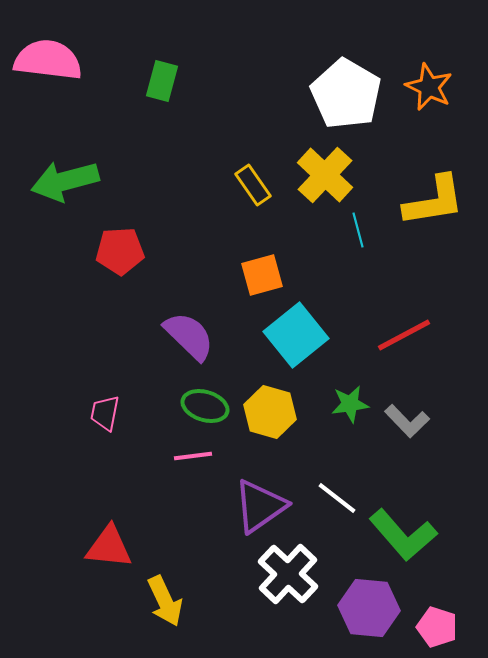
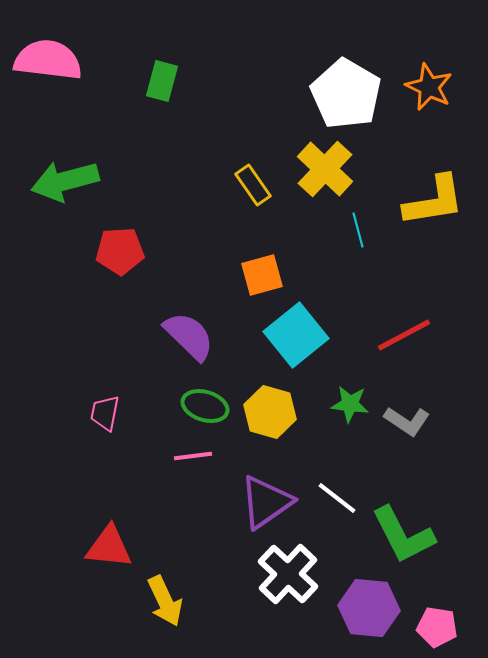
yellow cross: moved 6 px up
green star: rotated 15 degrees clockwise
gray L-shape: rotated 12 degrees counterclockwise
purple triangle: moved 6 px right, 4 px up
green L-shape: rotated 14 degrees clockwise
pink pentagon: rotated 9 degrees counterclockwise
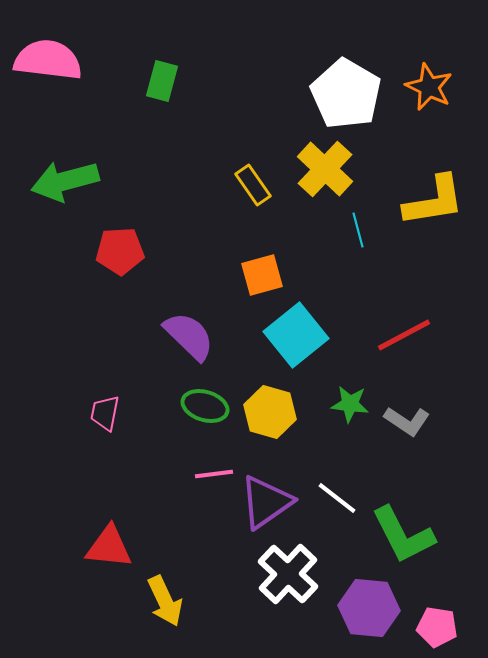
pink line: moved 21 px right, 18 px down
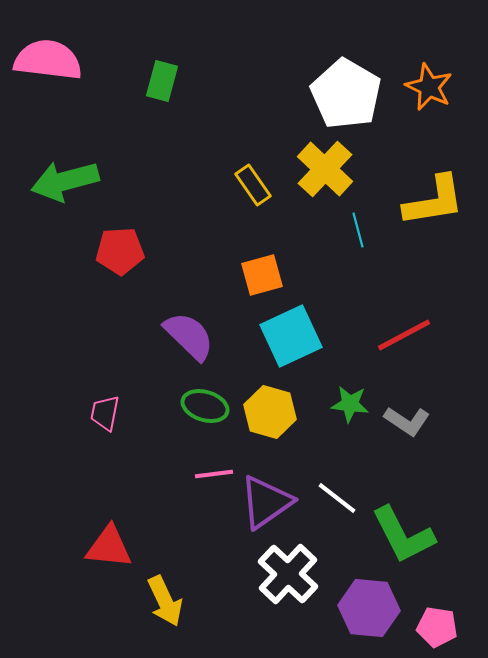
cyan square: moved 5 px left, 1 px down; rotated 14 degrees clockwise
